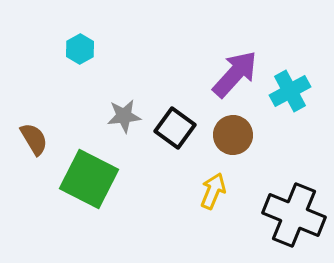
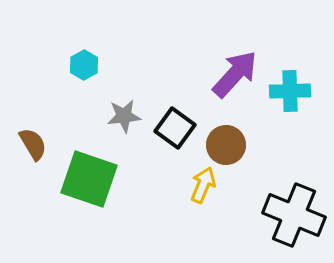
cyan hexagon: moved 4 px right, 16 px down
cyan cross: rotated 27 degrees clockwise
brown circle: moved 7 px left, 10 px down
brown semicircle: moved 1 px left, 5 px down
green square: rotated 8 degrees counterclockwise
yellow arrow: moved 10 px left, 6 px up
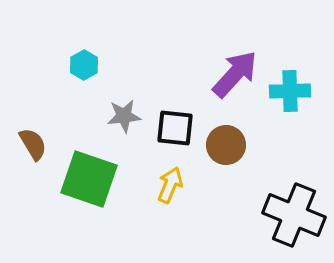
black square: rotated 30 degrees counterclockwise
yellow arrow: moved 33 px left
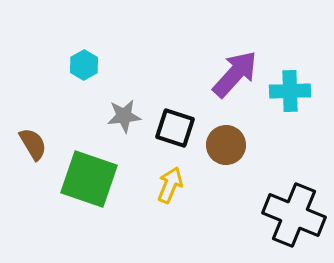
black square: rotated 12 degrees clockwise
